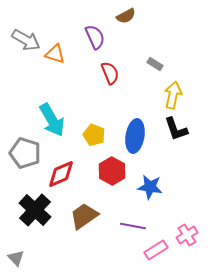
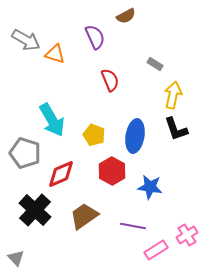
red semicircle: moved 7 px down
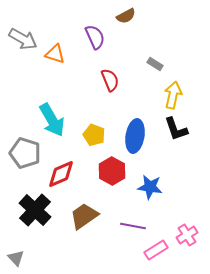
gray arrow: moved 3 px left, 1 px up
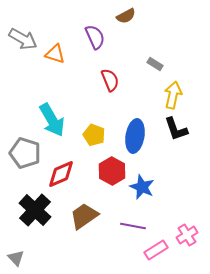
blue star: moved 8 px left; rotated 15 degrees clockwise
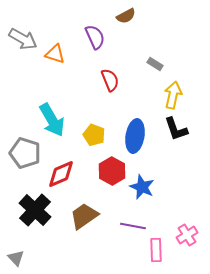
pink rectangle: rotated 60 degrees counterclockwise
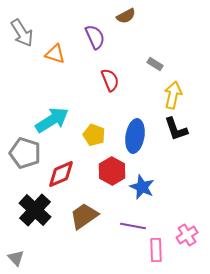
gray arrow: moved 1 px left, 6 px up; rotated 28 degrees clockwise
cyan arrow: rotated 92 degrees counterclockwise
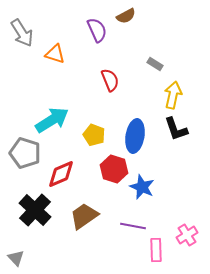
purple semicircle: moved 2 px right, 7 px up
red hexagon: moved 2 px right, 2 px up; rotated 12 degrees counterclockwise
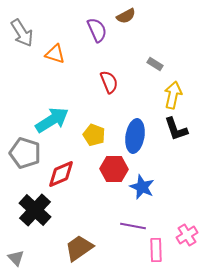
red semicircle: moved 1 px left, 2 px down
red hexagon: rotated 16 degrees counterclockwise
brown trapezoid: moved 5 px left, 32 px down
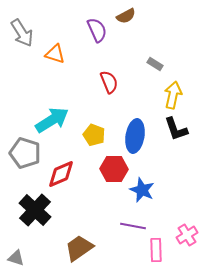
blue star: moved 3 px down
gray triangle: rotated 30 degrees counterclockwise
